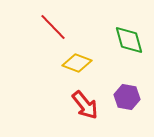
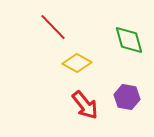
yellow diamond: rotated 8 degrees clockwise
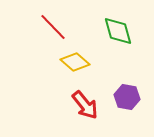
green diamond: moved 11 px left, 9 px up
yellow diamond: moved 2 px left, 1 px up; rotated 12 degrees clockwise
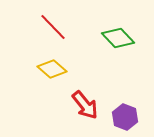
green diamond: moved 7 px down; rotated 28 degrees counterclockwise
yellow diamond: moved 23 px left, 7 px down
purple hexagon: moved 2 px left, 20 px down; rotated 10 degrees clockwise
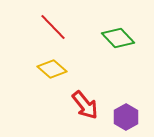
purple hexagon: moved 1 px right; rotated 10 degrees clockwise
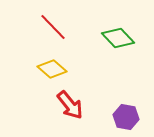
red arrow: moved 15 px left
purple hexagon: rotated 20 degrees counterclockwise
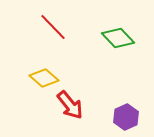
yellow diamond: moved 8 px left, 9 px down
purple hexagon: rotated 25 degrees clockwise
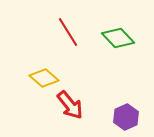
red line: moved 15 px right, 5 px down; rotated 12 degrees clockwise
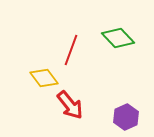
red line: moved 3 px right, 18 px down; rotated 52 degrees clockwise
yellow diamond: rotated 12 degrees clockwise
